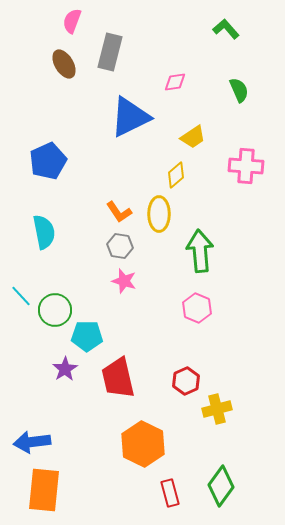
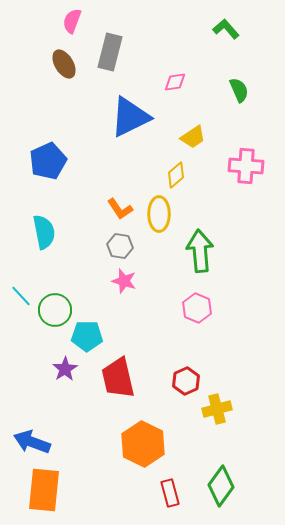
orange L-shape: moved 1 px right, 3 px up
blue arrow: rotated 27 degrees clockwise
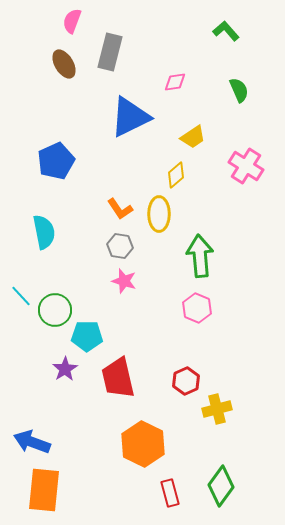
green L-shape: moved 2 px down
blue pentagon: moved 8 px right
pink cross: rotated 28 degrees clockwise
green arrow: moved 5 px down
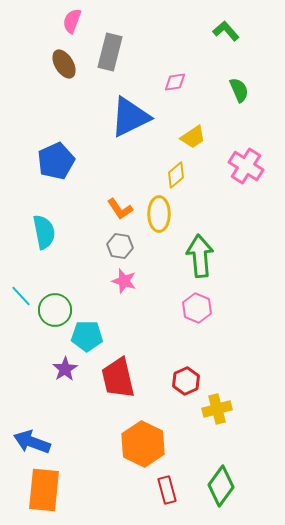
red rectangle: moved 3 px left, 3 px up
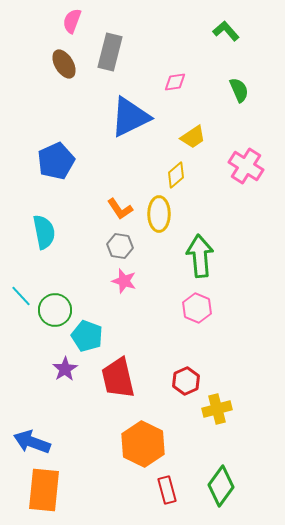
cyan pentagon: rotated 20 degrees clockwise
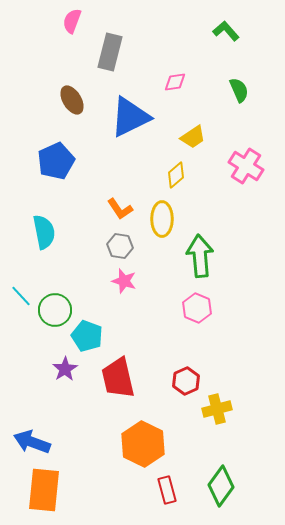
brown ellipse: moved 8 px right, 36 px down
yellow ellipse: moved 3 px right, 5 px down
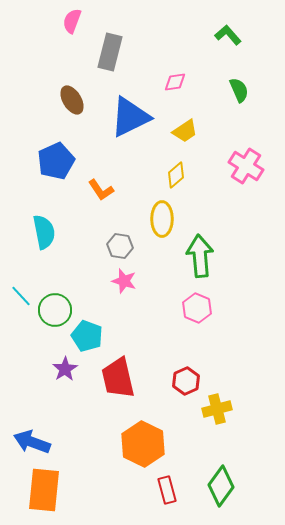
green L-shape: moved 2 px right, 4 px down
yellow trapezoid: moved 8 px left, 6 px up
orange L-shape: moved 19 px left, 19 px up
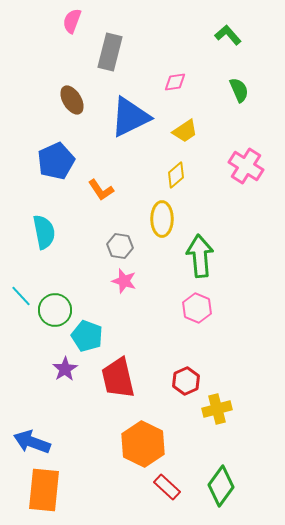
red rectangle: moved 3 px up; rotated 32 degrees counterclockwise
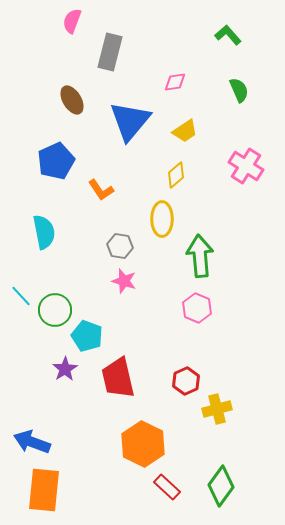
blue triangle: moved 4 px down; rotated 24 degrees counterclockwise
